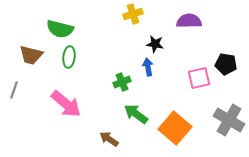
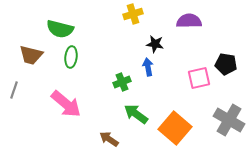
green ellipse: moved 2 px right
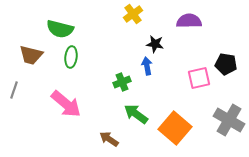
yellow cross: rotated 18 degrees counterclockwise
blue arrow: moved 1 px left, 1 px up
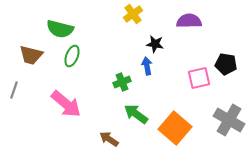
green ellipse: moved 1 px right, 1 px up; rotated 15 degrees clockwise
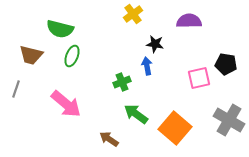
gray line: moved 2 px right, 1 px up
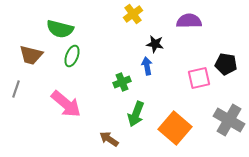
green arrow: rotated 105 degrees counterclockwise
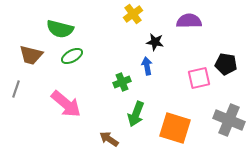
black star: moved 2 px up
green ellipse: rotated 40 degrees clockwise
gray cross: rotated 8 degrees counterclockwise
orange square: rotated 24 degrees counterclockwise
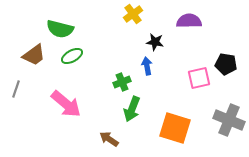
brown trapezoid: moved 3 px right; rotated 50 degrees counterclockwise
green arrow: moved 4 px left, 5 px up
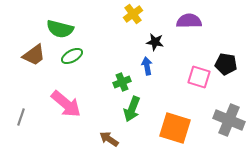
pink square: moved 1 px up; rotated 30 degrees clockwise
gray line: moved 5 px right, 28 px down
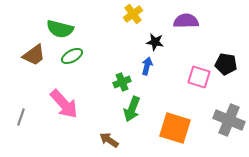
purple semicircle: moved 3 px left
blue arrow: rotated 24 degrees clockwise
pink arrow: moved 2 px left; rotated 8 degrees clockwise
brown arrow: moved 1 px down
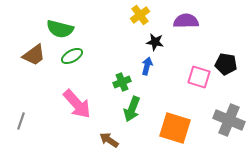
yellow cross: moved 7 px right, 1 px down
pink arrow: moved 13 px right
gray line: moved 4 px down
